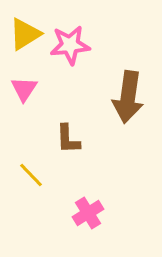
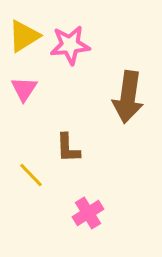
yellow triangle: moved 1 px left, 2 px down
brown L-shape: moved 9 px down
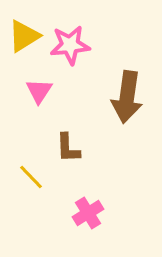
pink triangle: moved 15 px right, 2 px down
brown arrow: moved 1 px left
yellow line: moved 2 px down
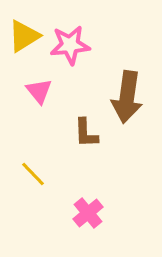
pink triangle: rotated 12 degrees counterclockwise
brown L-shape: moved 18 px right, 15 px up
yellow line: moved 2 px right, 3 px up
pink cross: rotated 8 degrees counterclockwise
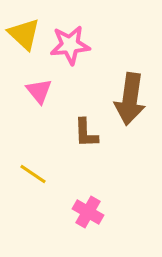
yellow triangle: moved 2 px up; rotated 45 degrees counterclockwise
brown arrow: moved 3 px right, 2 px down
yellow line: rotated 12 degrees counterclockwise
pink cross: moved 1 px up; rotated 20 degrees counterclockwise
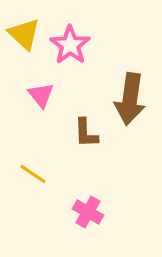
pink star: rotated 30 degrees counterclockwise
pink triangle: moved 2 px right, 4 px down
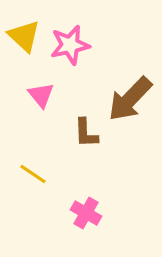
yellow triangle: moved 2 px down
pink star: rotated 24 degrees clockwise
brown arrow: rotated 36 degrees clockwise
pink cross: moved 2 px left, 1 px down
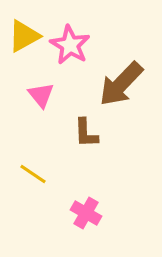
yellow triangle: rotated 48 degrees clockwise
pink star: rotated 30 degrees counterclockwise
brown arrow: moved 9 px left, 15 px up
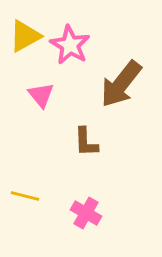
yellow triangle: moved 1 px right
brown arrow: rotated 6 degrees counterclockwise
brown L-shape: moved 9 px down
yellow line: moved 8 px left, 22 px down; rotated 20 degrees counterclockwise
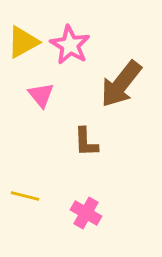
yellow triangle: moved 2 px left, 6 px down
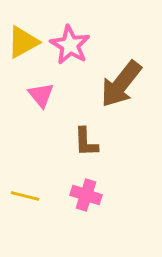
pink cross: moved 18 px up; rotated 12 degrees counterclockwise
